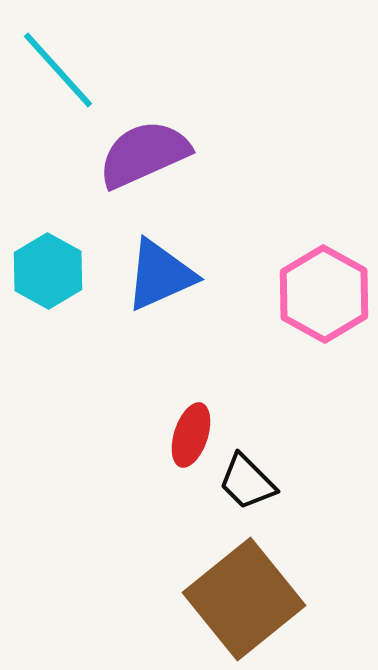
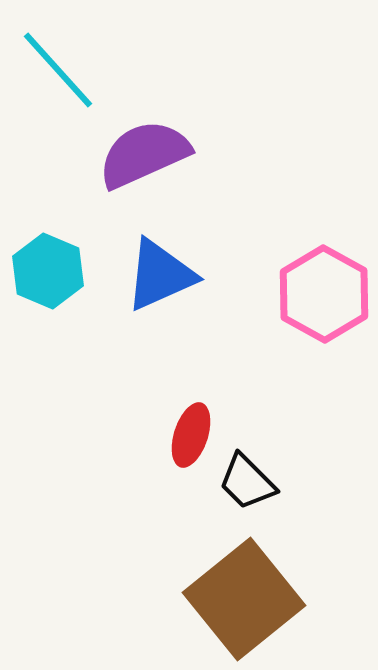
cyan hexagon: rotated 6 degrees counterclockwise
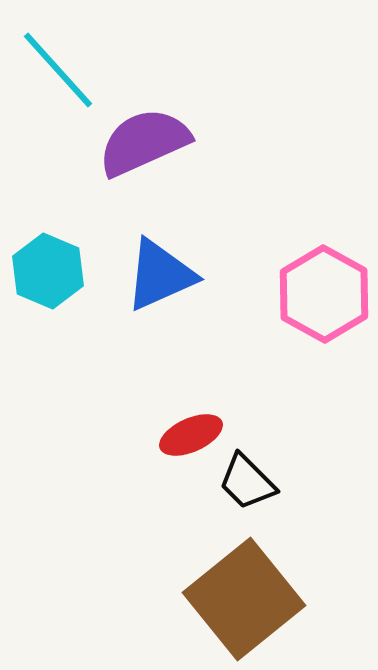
purple semicircle: moved 12 px up
red ellipse: rotated 48 degrees clockwise
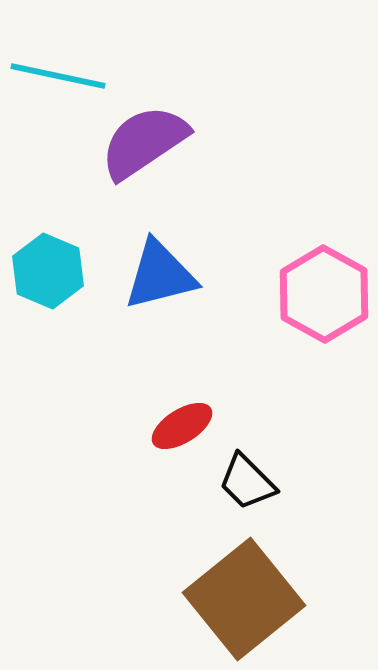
cyan line: moved 6 px down; rotated 36 degrees counterclockwise
purple semicircle: rotated 10 degrees counterclockwise
blue triangle: rotated 10 degrees clockwise
red ellipse: moved 9 px left, 9 px up; rotated 8 degrees counterclockwise
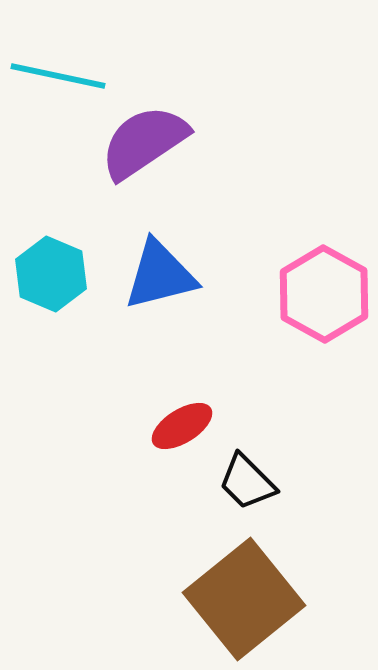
cyan hexagon: moved 3 px right, 3 px down
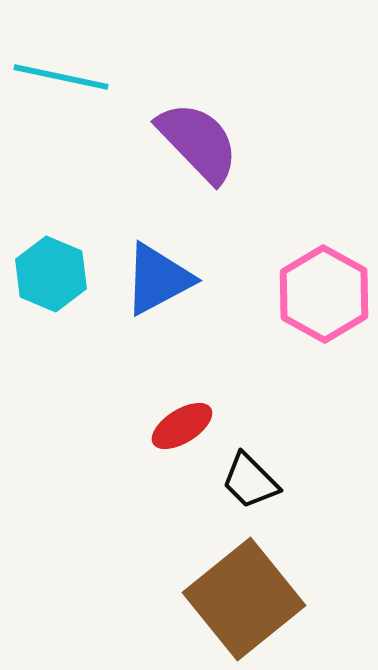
cyan line: moved 3 px right, 1 px down
purple semicircle: moved 54 px right; rotated 80 degrees clockwise
blue triangle: moved 2 px left, 4 px down; rotated 14 degrees counterclockwise
black trapezoid: moved 3 px right, 1 px up
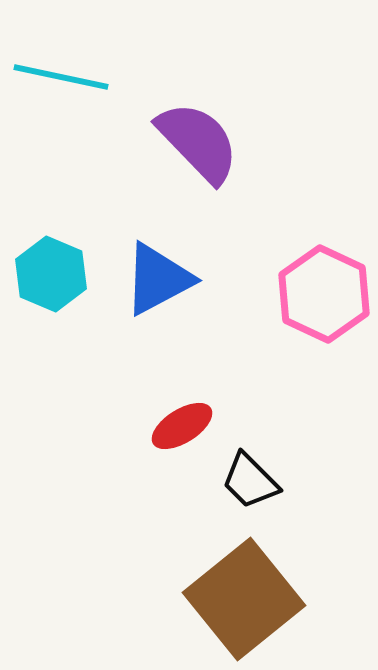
pink hexagon: rotated 4 degrees counterclockwise
